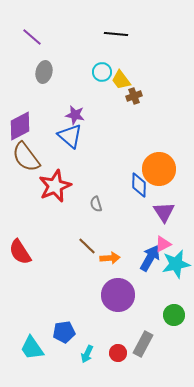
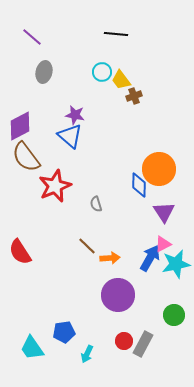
red circle: moved 6 px right, 12 px up
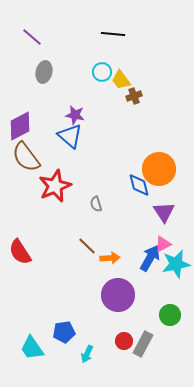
black line: moved 3 px left
blue diamond: rotated 15 degrees counterclockwise
green circle: moved 4 px left
